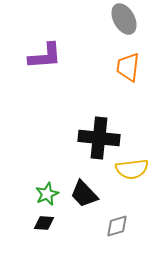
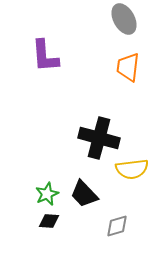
purple L-shape: rotated 90 degrees clockwise
black cross: rotated 9 degrees clockwise
black diamond: moved 5 px right, 2 px up
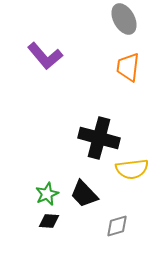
purple L-shape: rotated 36 degrees counterclockwise
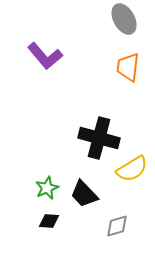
yellow semicircle: rotated 24 degrees counterclockwise
green star: moved 6 px up
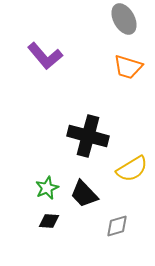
orange trapezoid: rotated 80 degrees counterclockwise
black cross: moved 11 px left, 2 px up
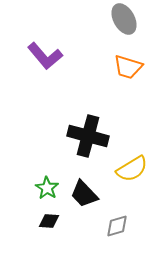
green star: rotated 15 degrees counterclockwise
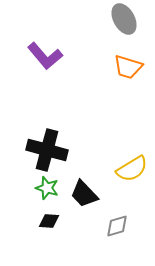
black cross: moved 41 px left, 14 px down
green star: rotated 15 degrees counterclockwise
